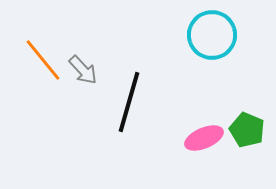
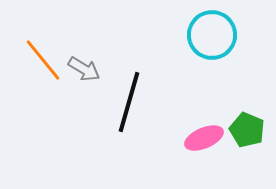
gray arrow: moved 1 px right, 1 px up; rotated 16 degrees counterclockwise
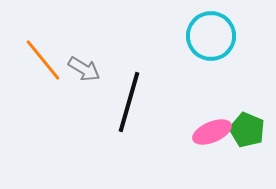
cyan circle: moved 1 px left, 1 px down
pink ellipse: moved 8 px right, 6 px up
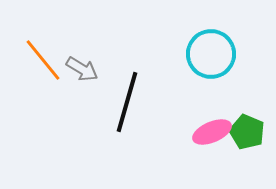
cyan circle: moved 18 px down
gray arrow: moved 2 px left
black line: moved 2 px left
green pentagon: moved 2 px down
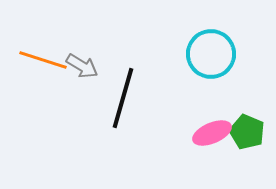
orange line: rotated 33 degrees counterclockwise
gray arrow: moved 3 px up
black line: moved 4 px left, 4 px up
pink ellipse: moved 1 px down
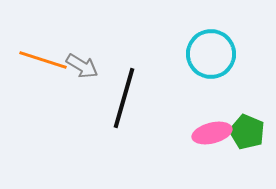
black line: moved 1 px right
pink ellipse: rotated 9 degrees clockwise
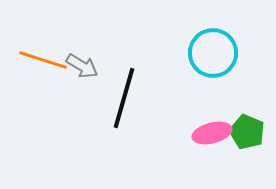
cyan circle: moved 2 px right, 1 px up
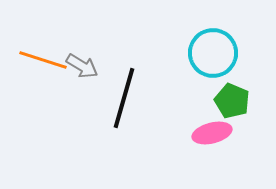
green pentagon: moved 15 px left, 31 px up
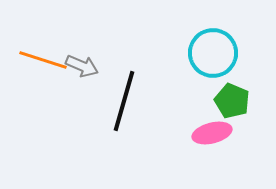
gray arrow: rotated 8 degrees counterclockwise
black line: moved 3 px down
